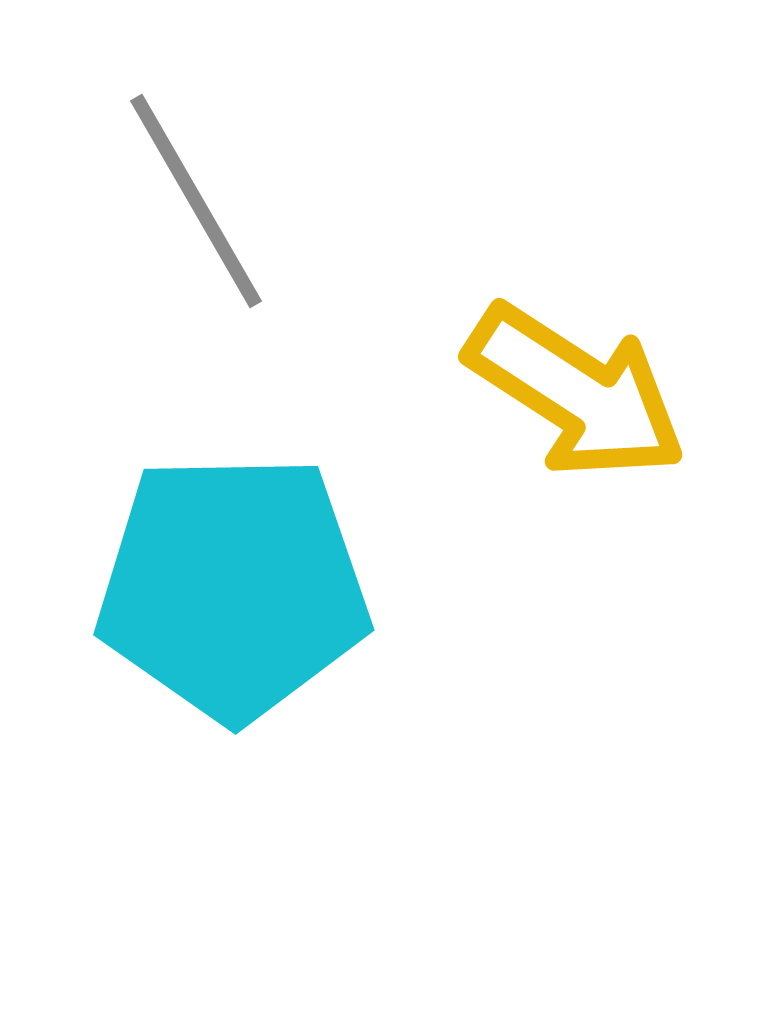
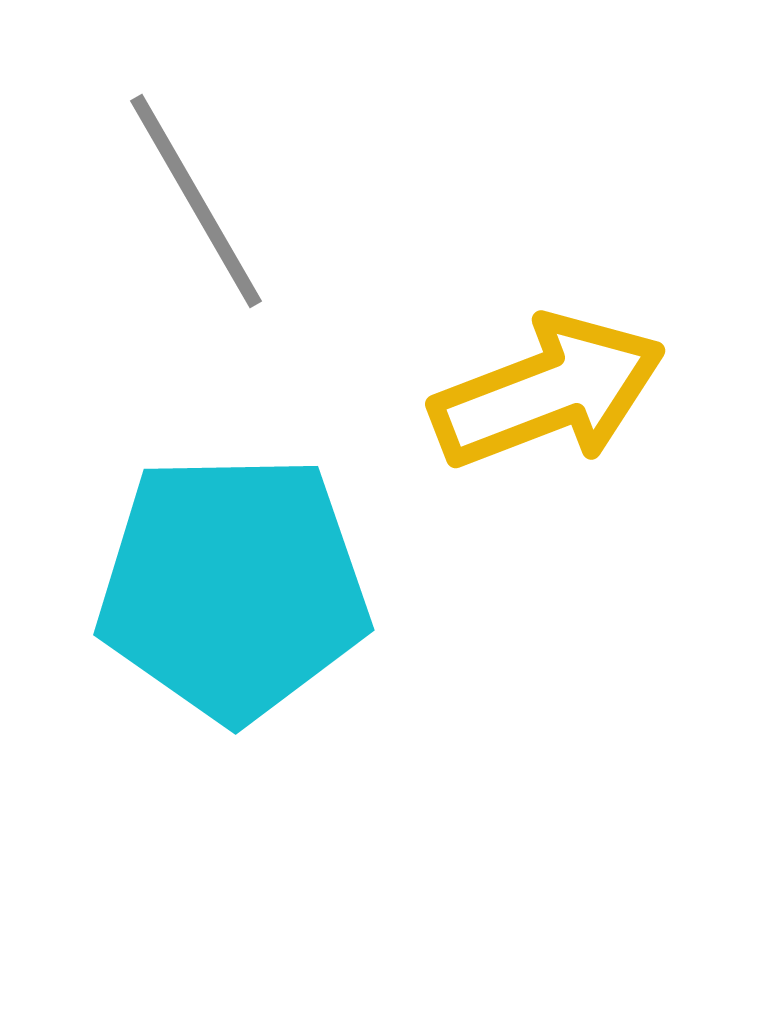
yellow arrow: moved 28 px left; rotated 54 degrees counterclockwise
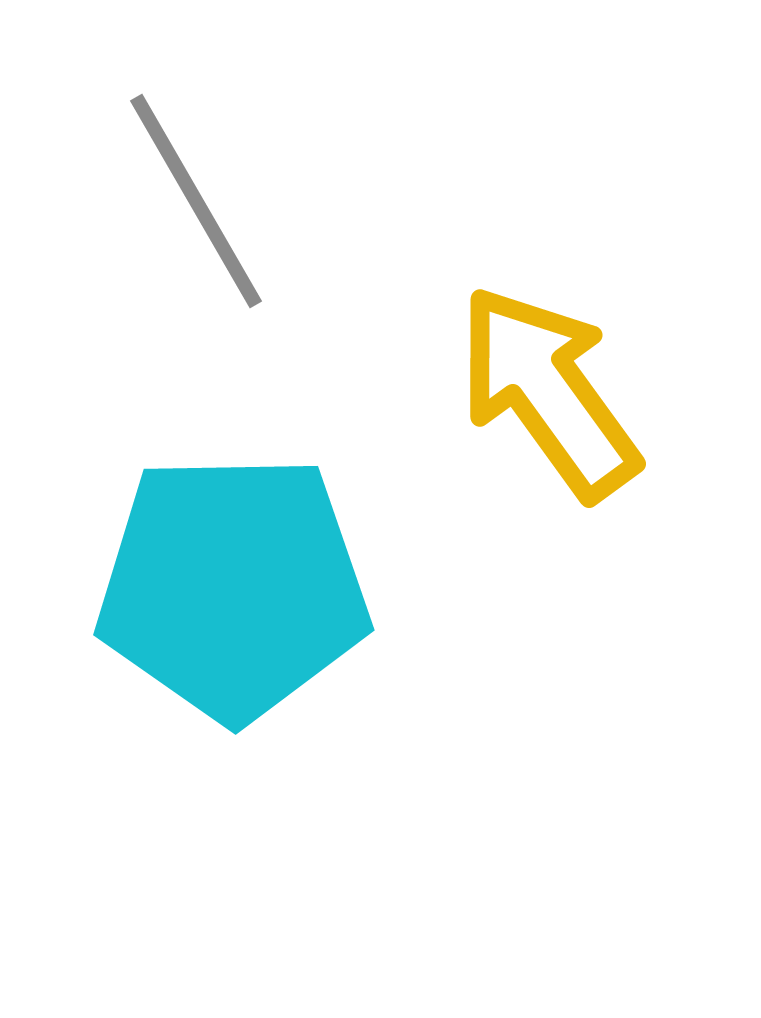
yellow arrow: rotated 105 degrees counterclockwise
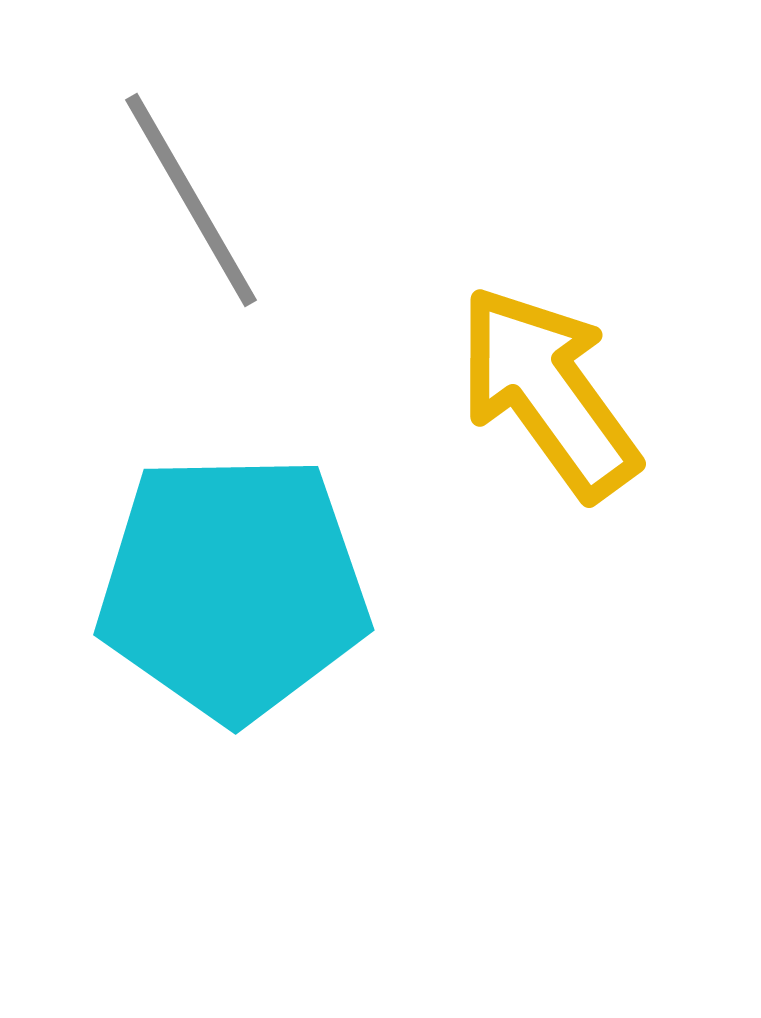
gray line: moved 5 px left, 1 px up
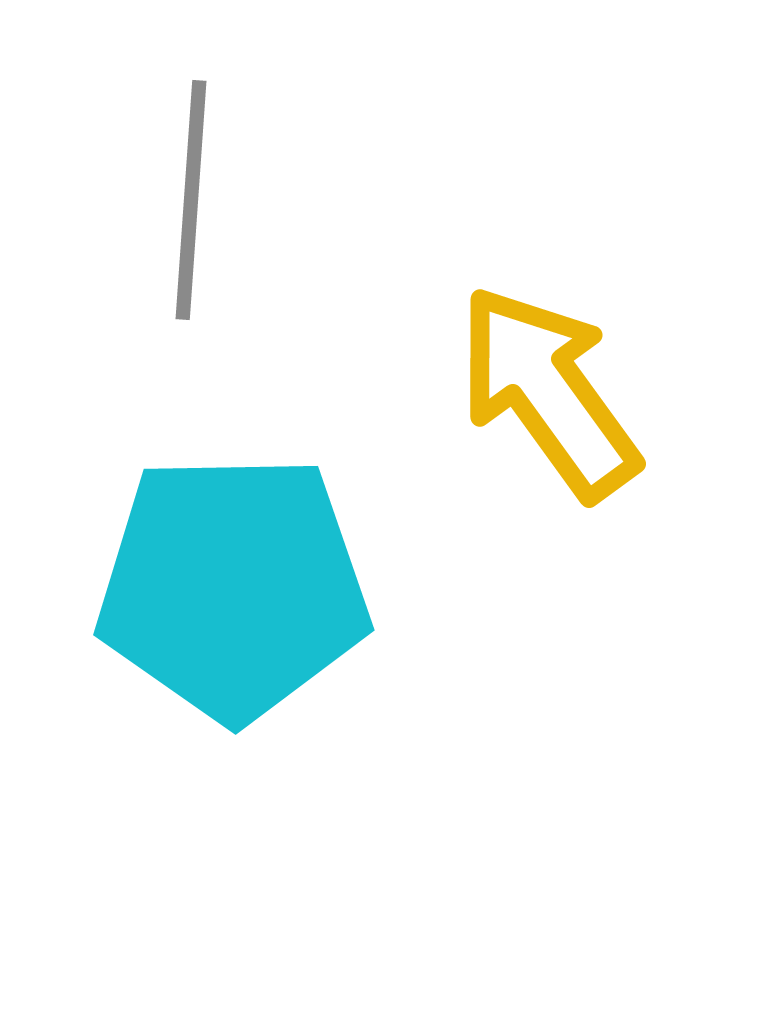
gray line: rotated 34 degrees clockwise
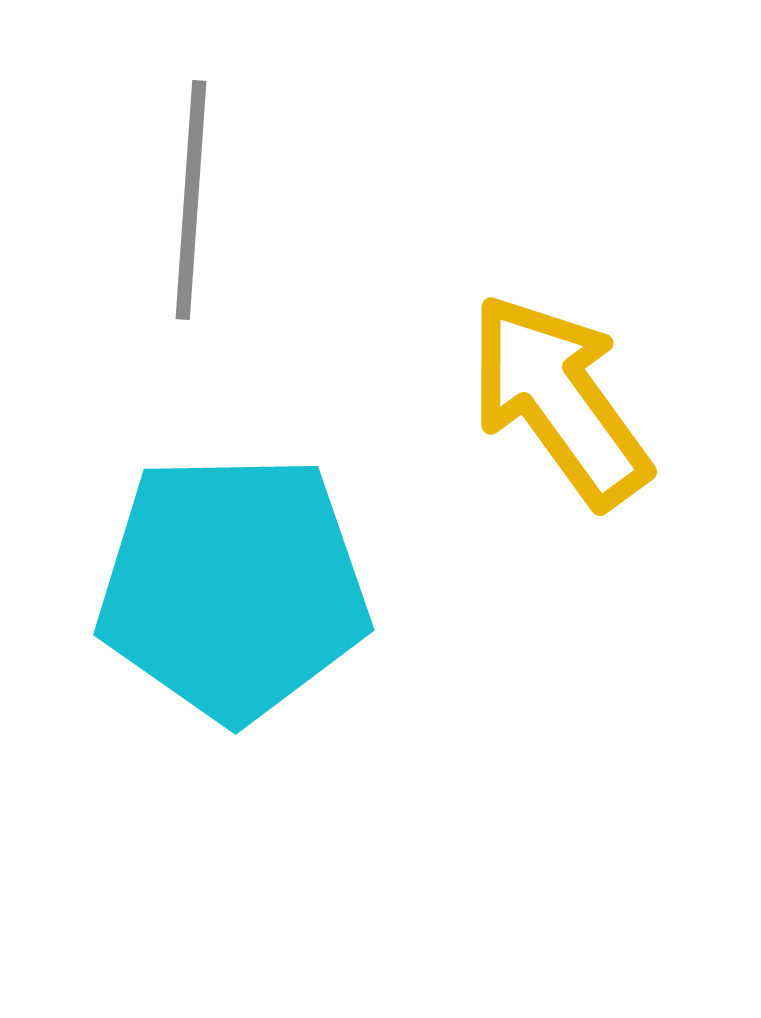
yellow arrow: moved 11 px right, 8 px down
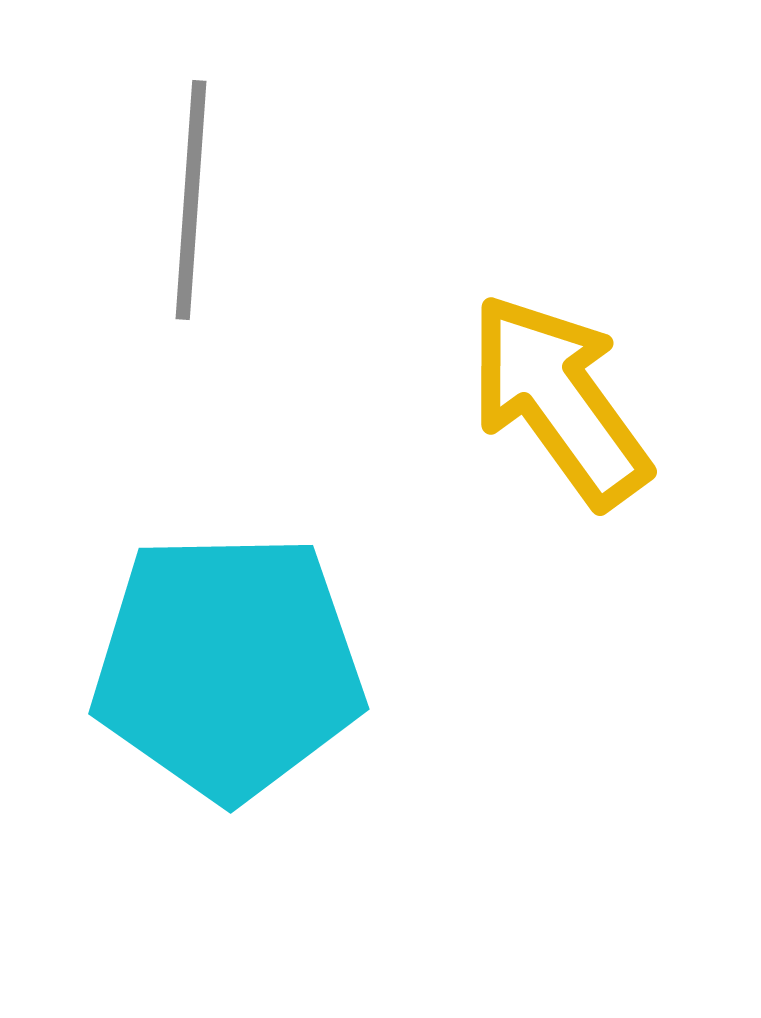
cyan pentagon: moved 5 px left, 79 px down
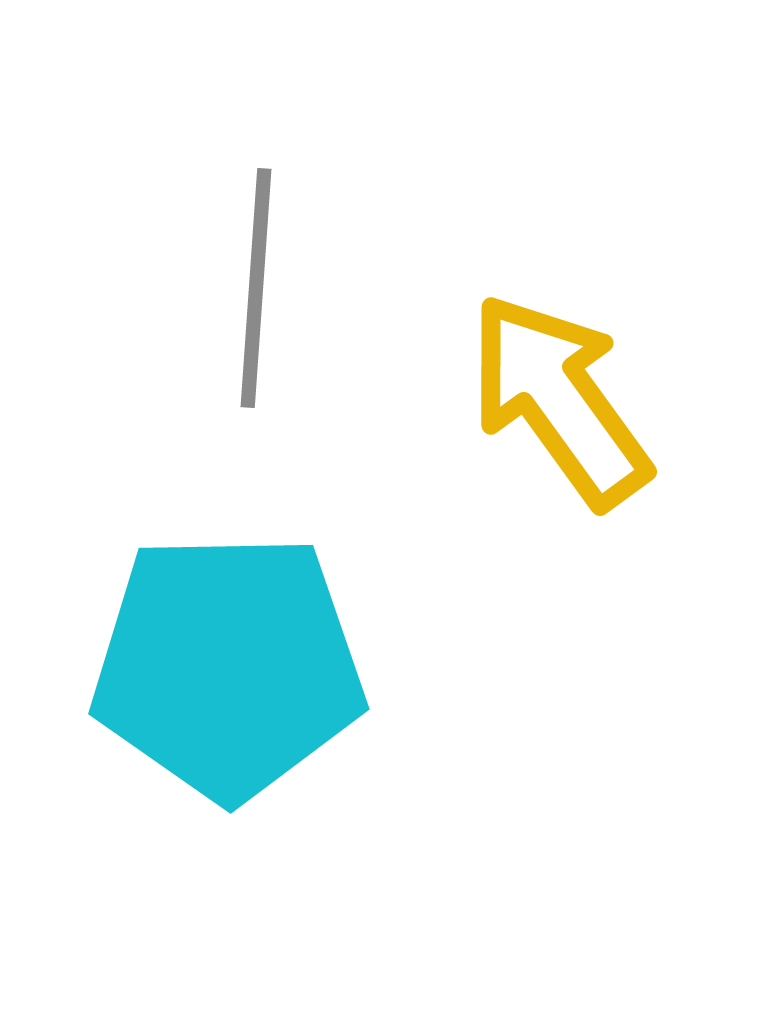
gray line: moved 65 px right, 88 px down
